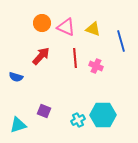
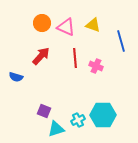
yellow triangle: moved 4 px up
cyan triangle: moved 38 px right, 4 px down
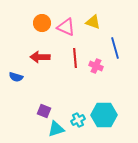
yellow triangle: moved 3 px up
blue line: moved 6 px left, 7 px down
red arrow: moved 1 px left, 1 px down; rotated 132 degrees counterclockwise
cyan hexagon: moved 1 px right
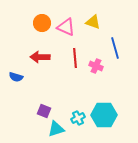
cyan cross: moved 2 px up
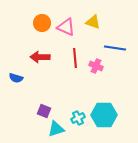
blue line: rotated 65 degrees counterclockwise
blue semicircle: moved 1 px down
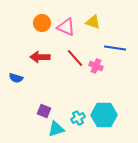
red line: rotated 36 degrees counterclockwise
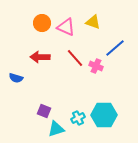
blue line: rotated 50 degrees counterclockwise
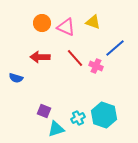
cyan hexagon: rotated 20 degrees clockwise
